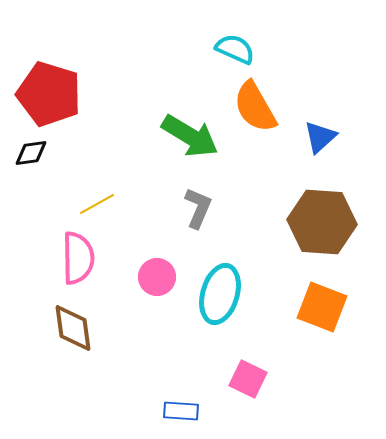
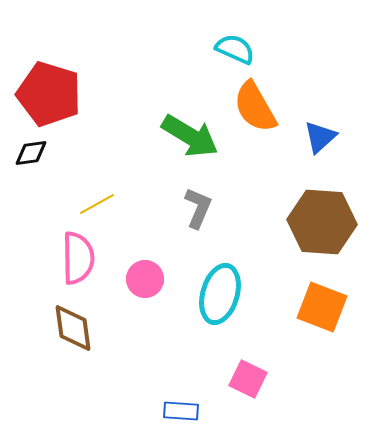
pink circle: moved 12 px left, 2 px down
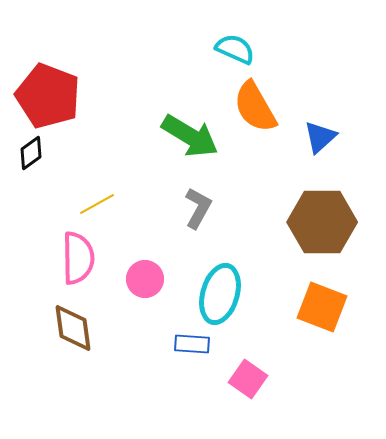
red pentagon: moved 1 px left, 2 px down; rotated 4 degrees clockwise
black diamond: rotated 28 degrees counterclockwise
gray L-shape: rotated 6 degrees clockwise
brown hexagon: rotated 4 degrees counterclockwise
pink square: rotated 9 degrees clockwise
blue rectangle: moved 11 px right, 67 px up
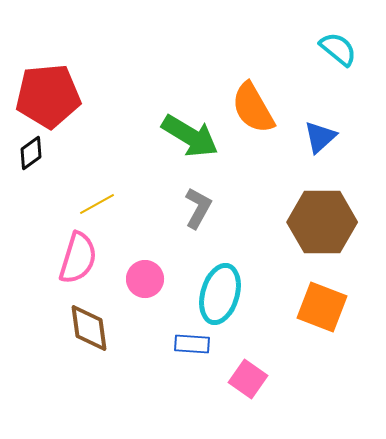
cyan semicircle: moved 103 px right; rotated 15 degrees clockwise
red pentagon: rotated 26 degrees counterclockwise
orange semicircle: moved 2 px left, 1 px down
pink semicircle: rotated 18 degrees clockwise
brown diamond: moved 16 px right
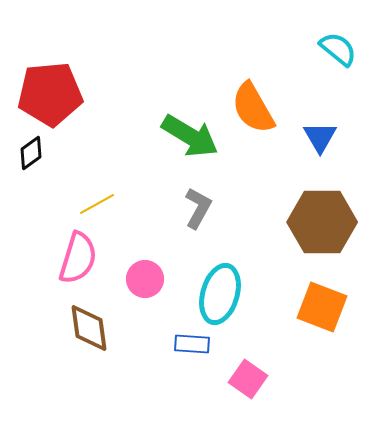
red pentagon: moved 2 px right, 2 px up
blue triangle: rotated 18 degrees counterclockwise
